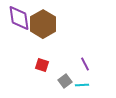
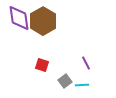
brown hexagon: moved 3 px up
purple line: moved 1 px right, 1 px up
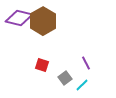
purple diamond: rotated 68 degrees counterclockwise
gray square: moved 3 px up
cyan line: rotated 40 degrees counterclockwise
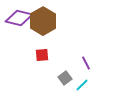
red square: moved 10 px up; rotated 24 degrees counterclockwise
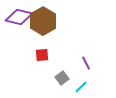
purple diamond: moved 1 px up
gray square: moved 3 px left
cyan line: moved 1 px left, 2 px down
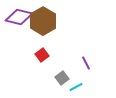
red square: rotated 32 degrees counterclockwise
cyan line: moved 5 px left; rotated 16 degrees clockwise
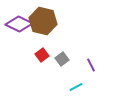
purple diamond: moved 7 px down; rotated 12 degrees clockwise
brown hexagon: rotated 16 degrees counterclockwise
purple line: moved 5 px right, 2 px down
gray square: moved 19 px up
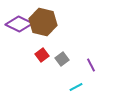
brown hexagon: moved 1 px down
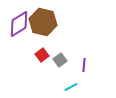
purple diamond: rotated 56 degrees counterclockwise
gray square: moved 2 px left, 1 px down
purple line: moved 7 px left; rotated 32 degrees clockwise
cyan line: moved 5 px left
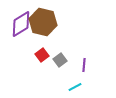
purple diamond: moved 2 px right
cyan line: moved 4 px right
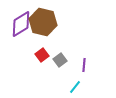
cyan line: rotated 24 degrees counterclockwise
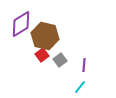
brown hexagon: moved 2 px right, 14 px down
cyan line: moved 5 px right
